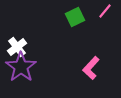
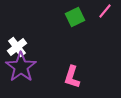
pink L-shape: moved 19 px left, 9 px down; rotated 25 degrees counterclockwise
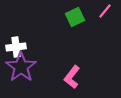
white cross: moved 1 px left; rotated 30 degrees clockwise
pink L-shape: rotated 20 degrees clockwise
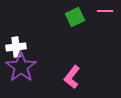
pink line: rotated 49 degrees clockwise
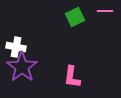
white cross: rotated 18 degrees clockwise
purple star: moved 1 px right
pink L-shape: rotated 30 degrees counterclockwise
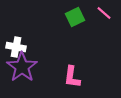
pink line: moved 1 px left, 2 px down; rotated 42 degrees clockwise
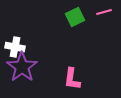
pink line: moved 1 px up; rotated 56 degrees counterclockwise
white cross: moved 1 px left
pink L-shape: moved 2 px down
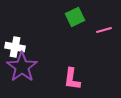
pink line: moved 18 px down
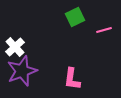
white cross: rotated 36 degrees clockwise
purple star: moved 4 px down; rotated 16 degrees clockwise
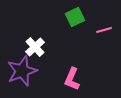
white cross: moved 20 px right
pink L-shape: rotated 15 degrees clockwise
